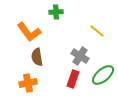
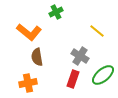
green cross: rotated 24 degrees counterclockwise
orange L-shape: rotated 15 degrees counterclockwise
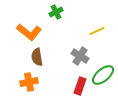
yellow line: rotated 63 degrees counterclockwise
red rectangle: moved 7 px right, 7 px down
orange cross: moved 1 px right, 1 px up
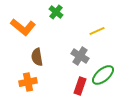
green cross: rotated 24 degrees counterclockwise
orange L-shape: moved 6 px left, 5 px up
orange cross: moved 1 px left
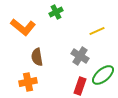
green cross: rotated 24 degrees clockwise
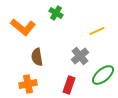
green cross: moved 1 px down; rotated 32 degrees counterclockwise
gray cross: rotated 18 degrees clockwise
orange cross: moved 2 px down
red rectangle: moved 11 px left, 1 px up
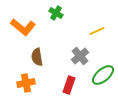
orange cross: moved 2 px left, 1 px up
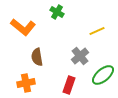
green cross: moved 1 px right, 1 px up
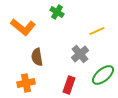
gray cross: moved 2 px up
